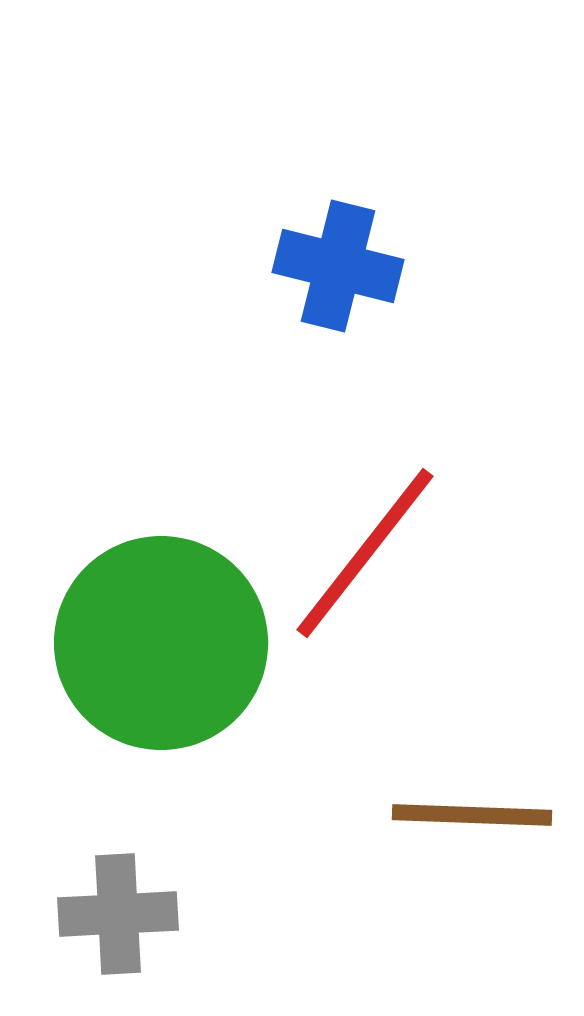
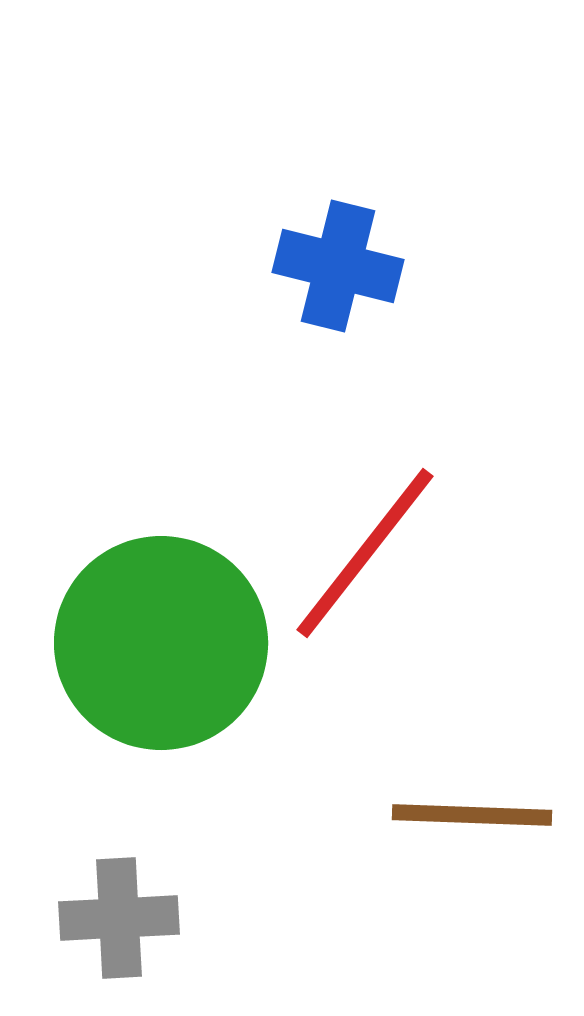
gray cross: moved 1 px right, 4 px down
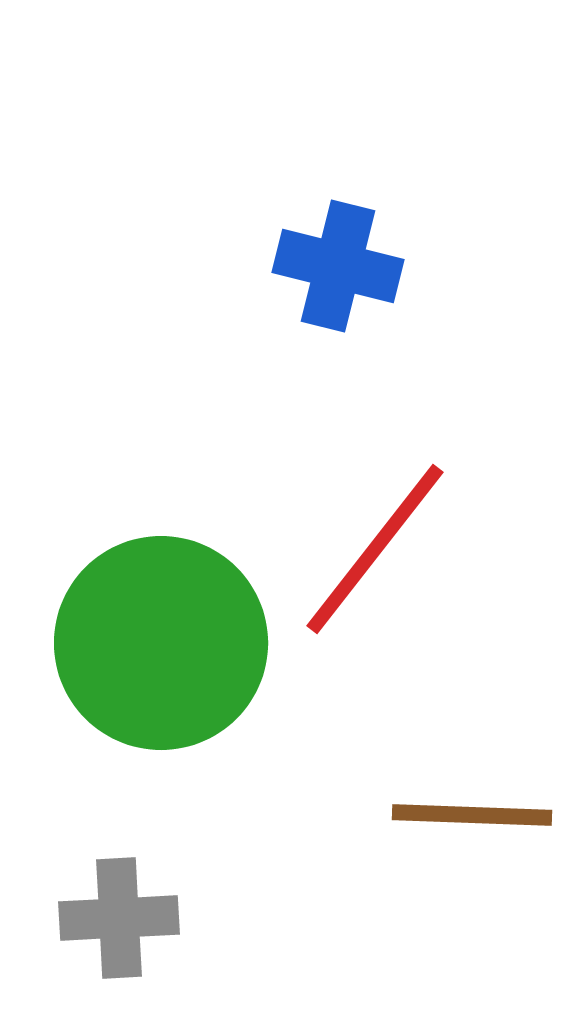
red line: moved 10 px right, 4 px up
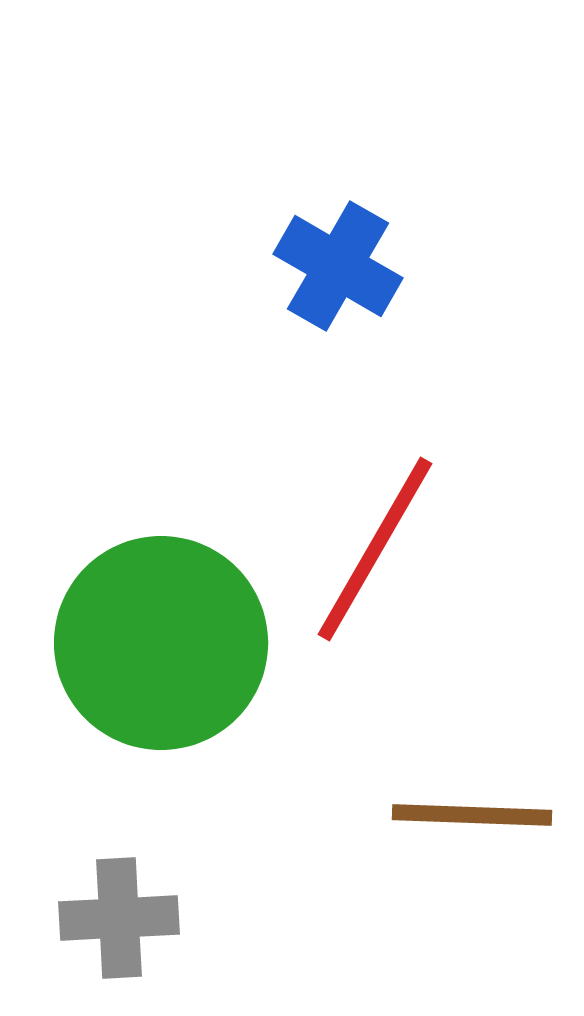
blue cross: rotated 16 degrees clockwise
red line: rotated 8 degrees counterclockwise
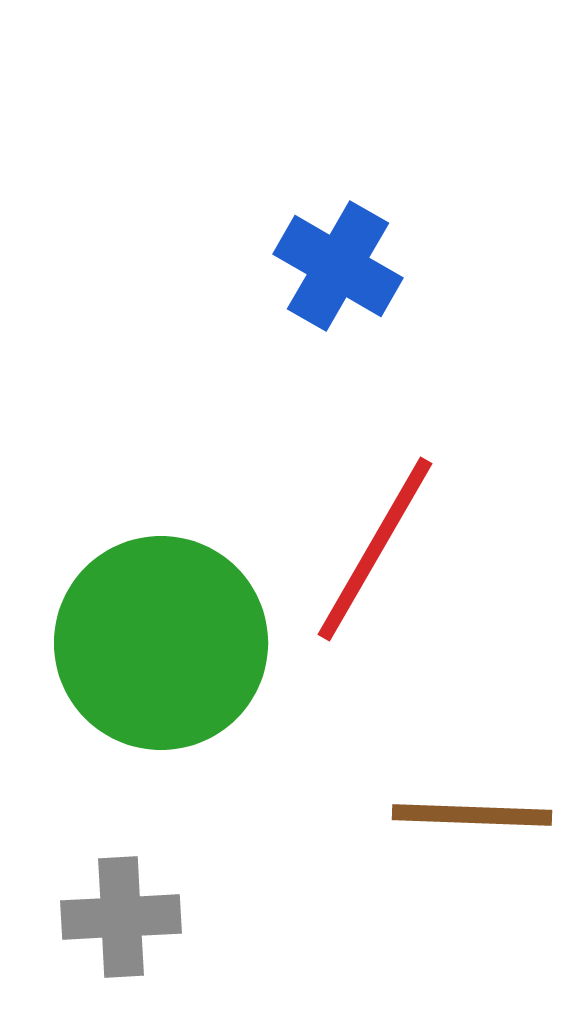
gray cross: moved 2 px right, 1 px up
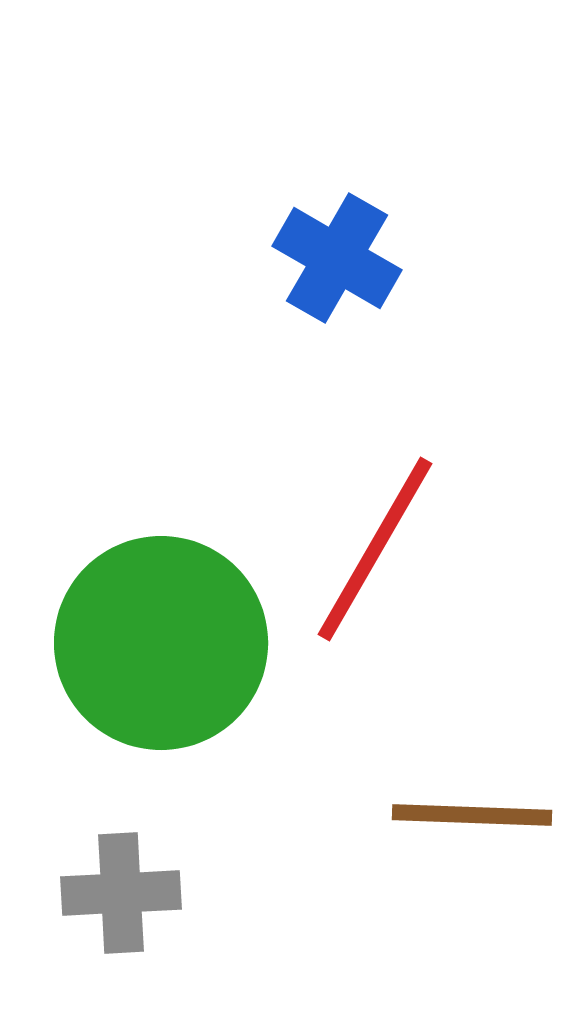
blue cross: moved 1 px left, 8 px up
gray cross: moved 24 px up
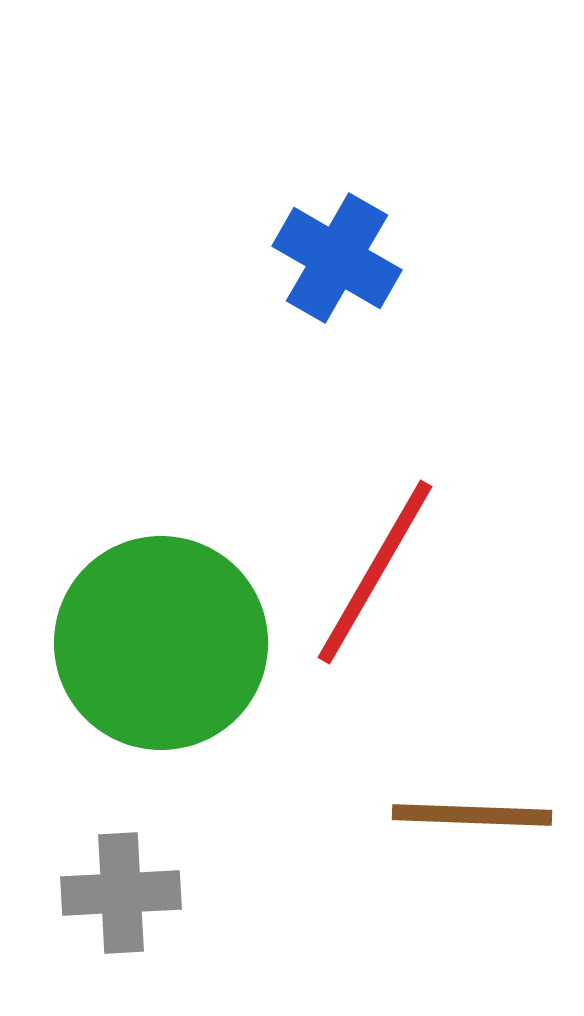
red line: moved 23 px down
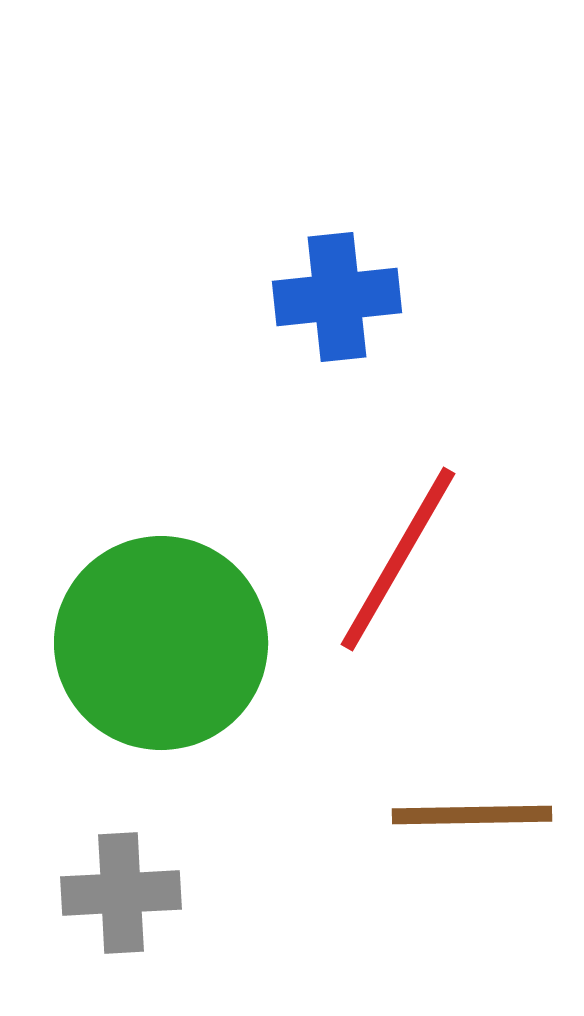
blue cross: moved 39 px down; rotated 36 degrees counterclockwise
red line: moved 23 px right, 13 px up
brown line: rotated 3 degrees counterclockwise
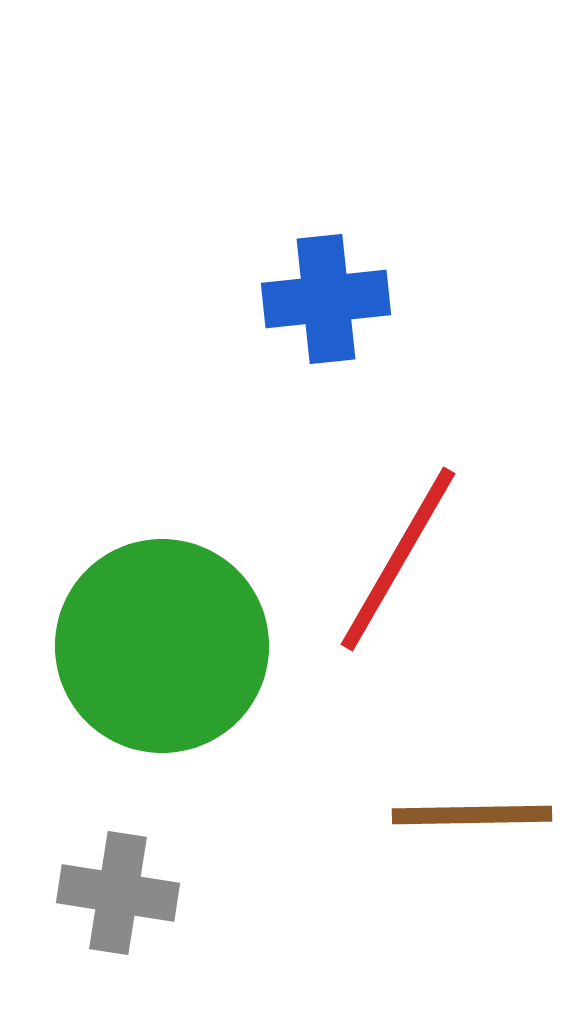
blue cross: moved 11 px left, 2 px down
green circle: moved 1 px right, 3 px down
gray cross: moved 3 px left; rotated 12 degrees clockwise
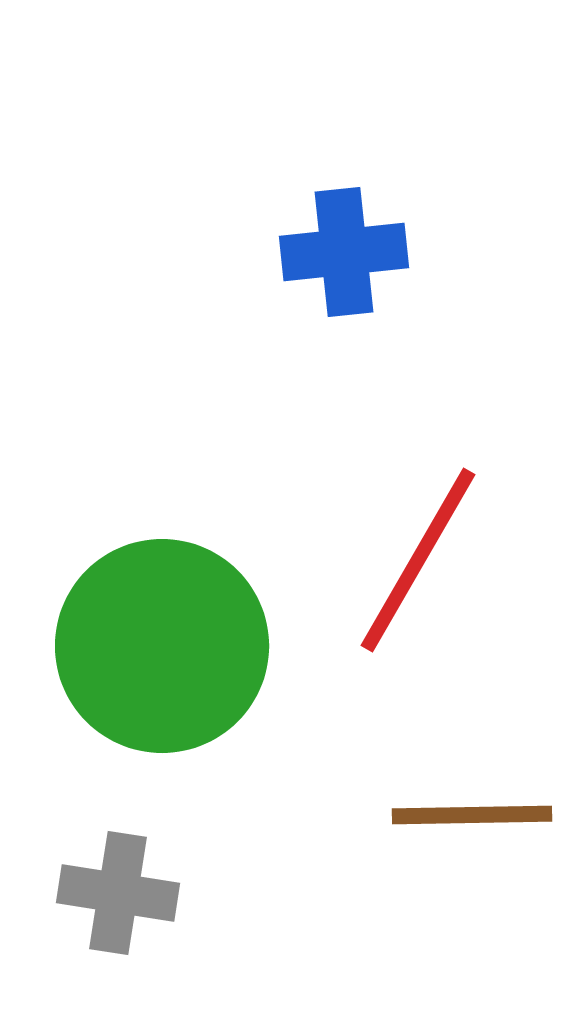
blue cross: moved 18 px right, 47 px up
red line: moved 20 px right, 1 px down
